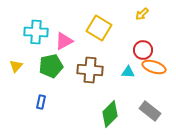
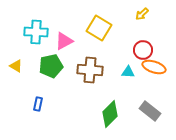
yellow triangle: rotated 40 degrees counterclockwise
blue rectangle: moved 3 px left, 2 px down
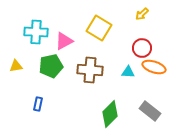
red circle: moved 1 px left, 2 px up
yellow triangle: rotated 40 degrees counterclockwise
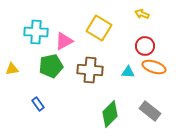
yellow arrow: rotated 64 degrees clockwise
red circle: moved 3 px right, 2 px up
yellow triangle: moved 4 px left, 3 px down
blue rectangle: rotated 48 degrees counterclockwise
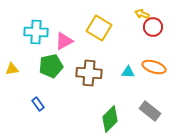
red circle: moved 8 px right, 19 px up
brown cross: moved 1 px left, 3 px down
green diamond: moved 5 px down
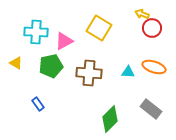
red circle: moved 1 px left, 1 px down
yellow triangle: moved 4 px right, 6 px up; rotated 40 degrees clockwise
gray rectangle: moved 1 px right, 2 px up
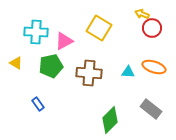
green diamond: moved 1 px down
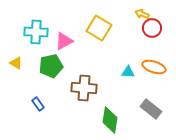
brown cross: moved 5 px left, 15 px down
green diamond: rotated 36 degrees counterclockwise
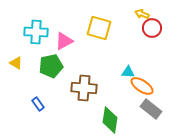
yellow square: rotated 15 degrees counterclockwise
orange ellipse: moved 12 px left, 19 px down; rotated 15 degrees clockwise
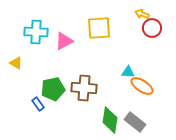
yellow square: rotated 20 degrees counterclockwise
green pentagon: moved 2 px right, 23 px down
gray rectangle: moved 16 px left, 13 px down
